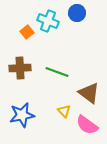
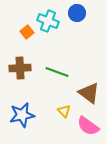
pink semicircle: moved 1 px right, 1 px down
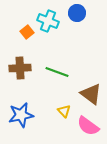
brown triangle: moved 2 px right, 1 px down
blue star: moved 1 px left
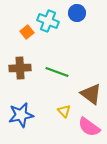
pink semicircle: moved 1 px right, 1 px down
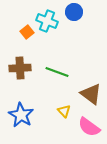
blue circle: moved 3 px left, 1 px up
cyan cross: moved 1 px left
blue star: rotated 30 degrees counterclockwise
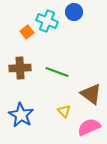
pink semicircle: rotated 120 degrees clockwise
